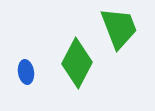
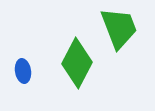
blue ellipse: moved 3 px left, 1 px up
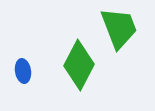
green diamond: moved 2 px right, 2 px down
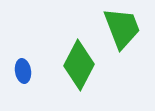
green trapezoid: moved 3 px right
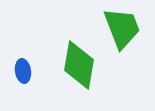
green diamond: rotated 18 degrees counterclockwise
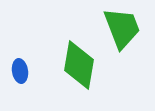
blue ellipse: moved 3 px left
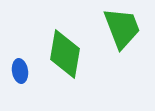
green diamond: moved 14 px left, 11 px up
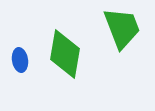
blue ellipse: moved 11 px up
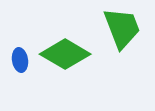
green diamond: rotated 69 degrees counterclockwise
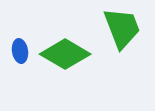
blue ellipse: moved 9 px up
